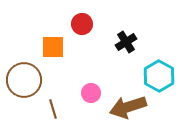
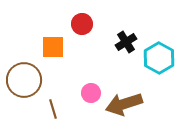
cyan hexagon: moved 18 px up
brown arrow: moved 4 px left, 3 px up
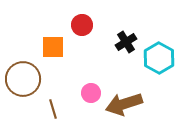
red circle: moved 1 px down
brown circle: moved 1 px left, 1 px up
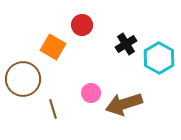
black cross: moved 2 px down
orange square: rotated 30 degrees clockwise
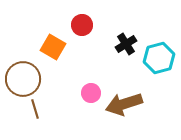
cyan hexagon: rotated 16 degrees clockwise
brown line: moved 18 px left
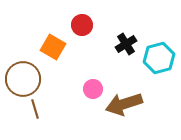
pink circle: moved 2 px right, 4 px up
